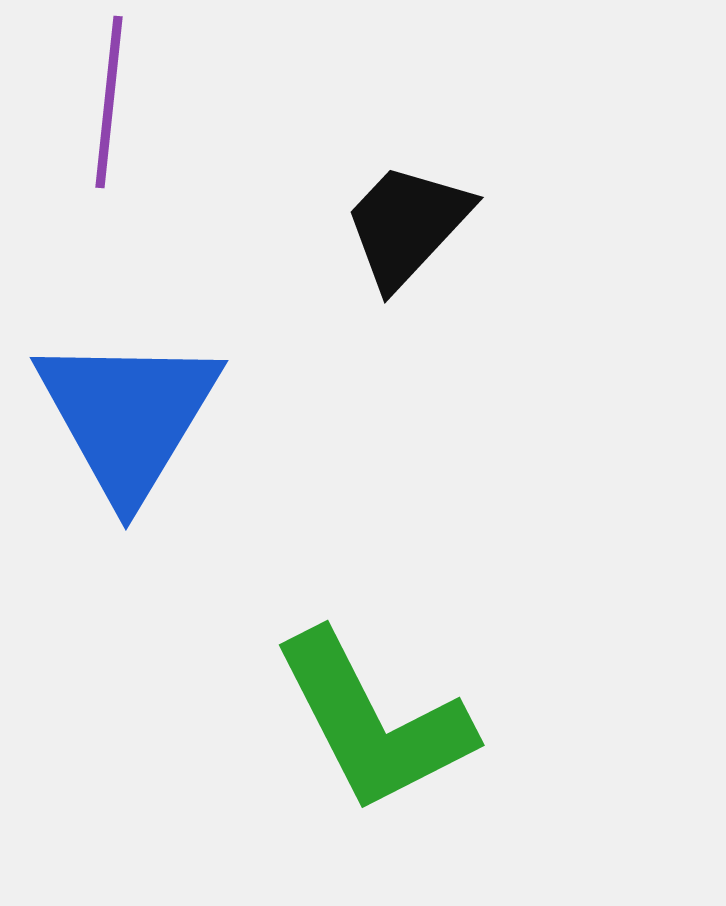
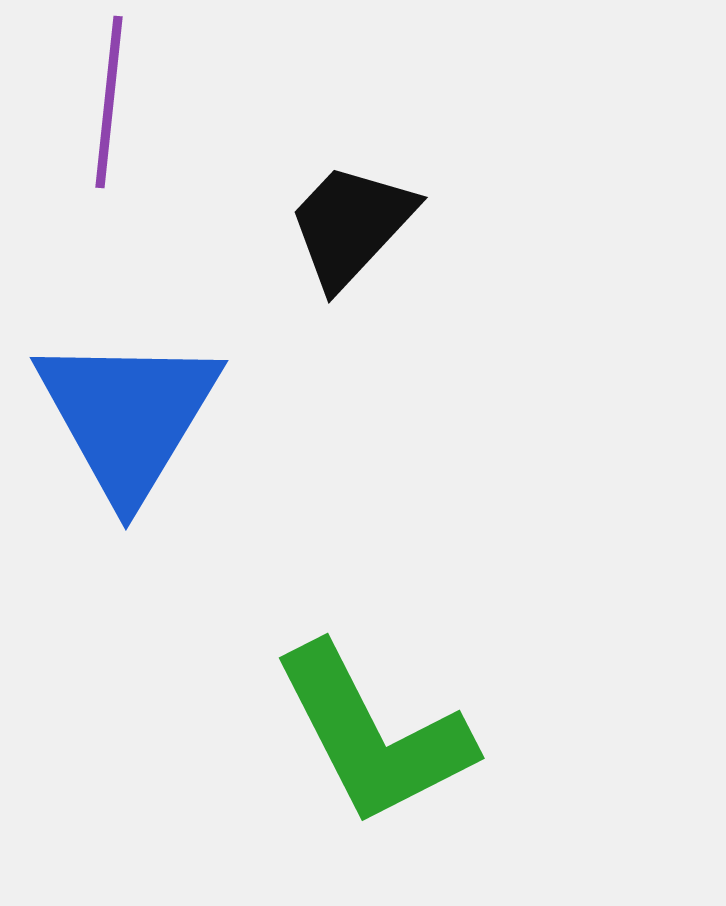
black trapezoid: moved 56 px left
green L-shape: moved 13 px down
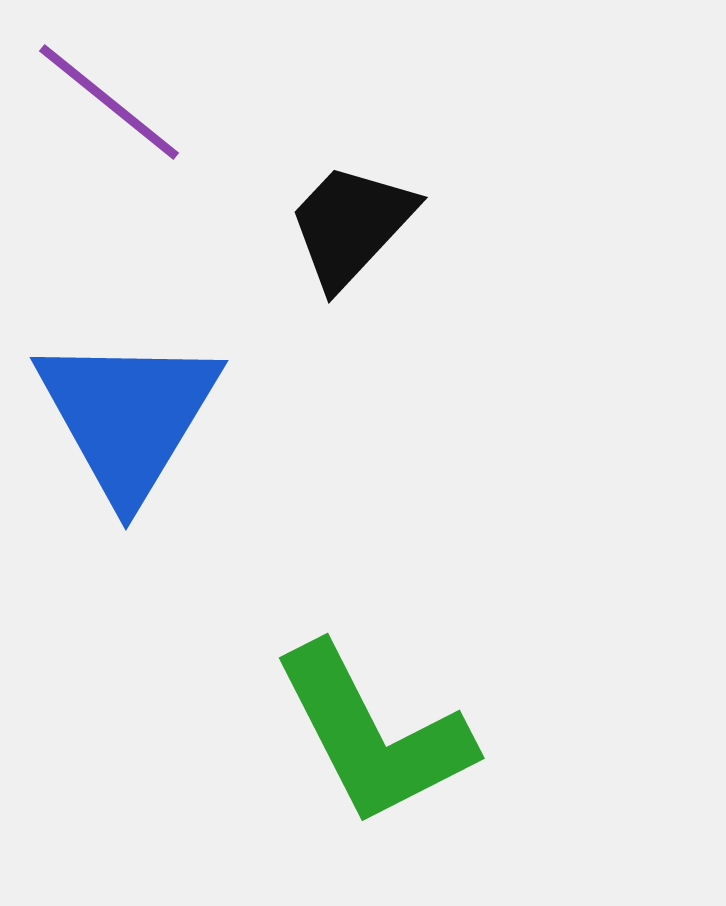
purple line: rotated 57 degrees counterclockwise
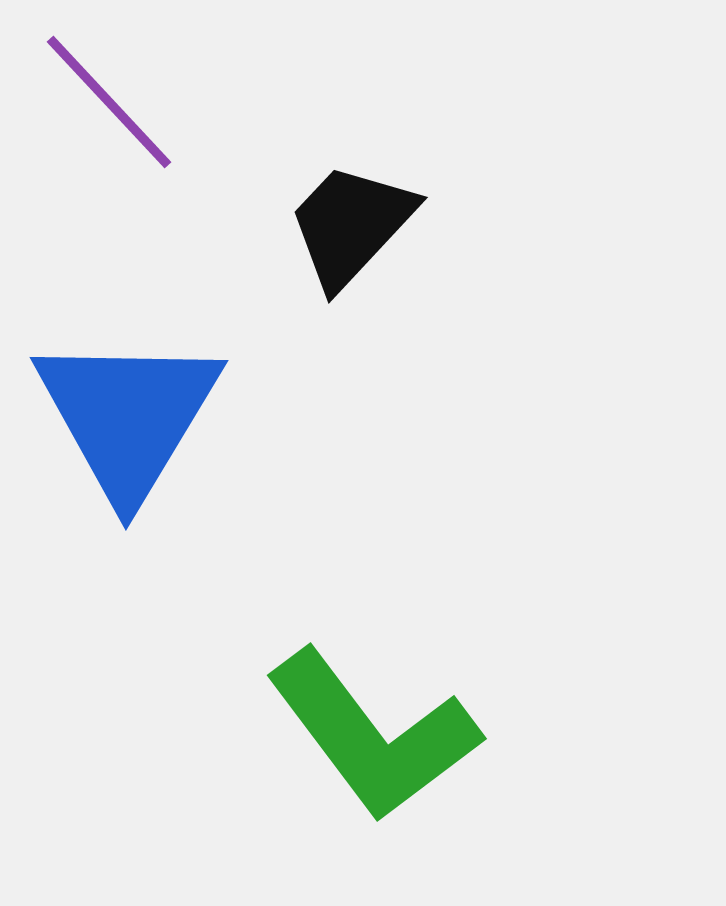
purple line: rotated 8 degrees clockwise
green L-shape: rotated 10 degrees counterclockwise
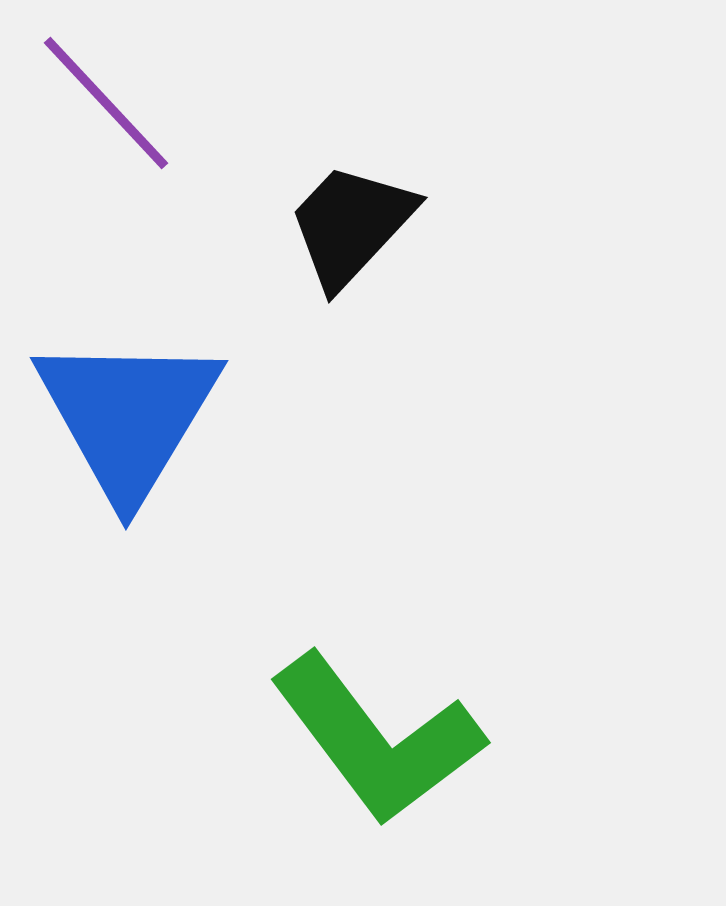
purple line: moved 3 px left, 1 px down
green L-shape: moved 4 px right, 4 px down
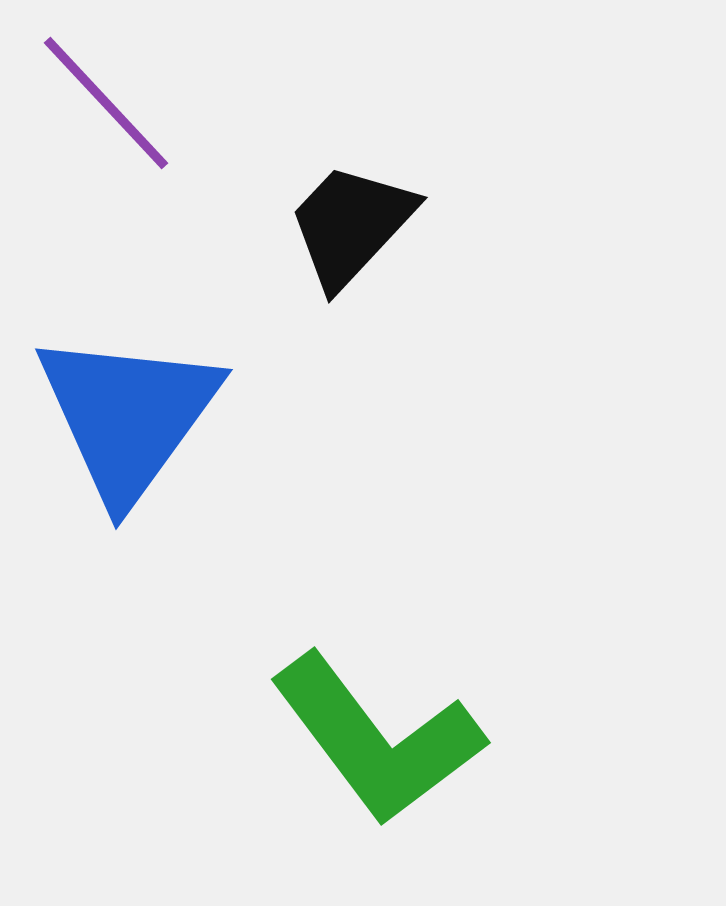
blue triangle: rotated 5 degrees clockwise
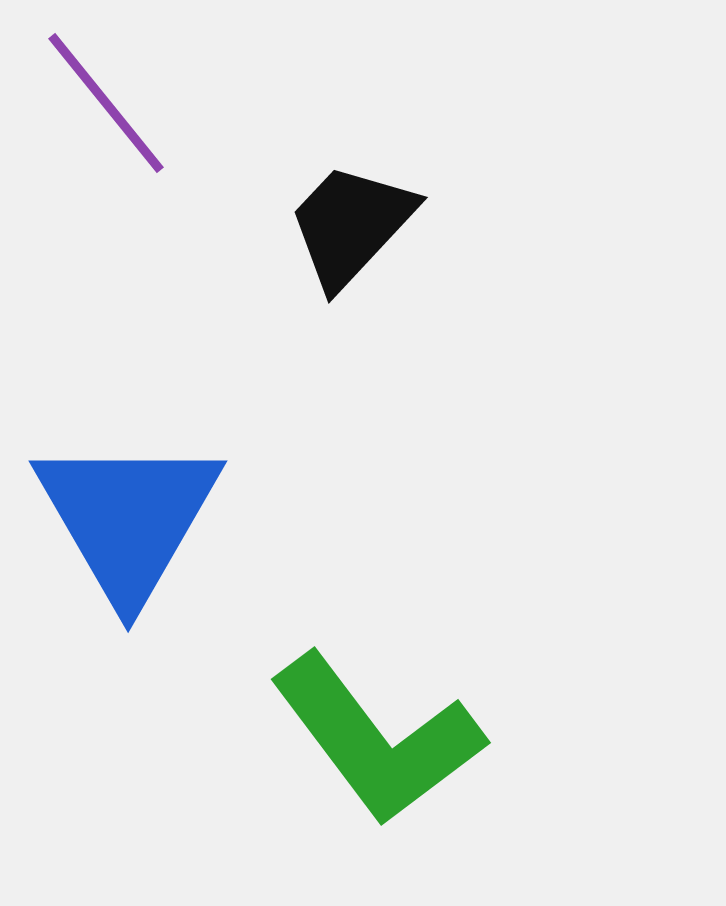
purple line: rotated 4 degrees clockwise
blue triangle: moved 102 px down; rotated 6 degrees counterclockwise
